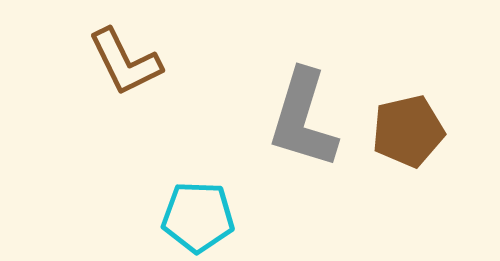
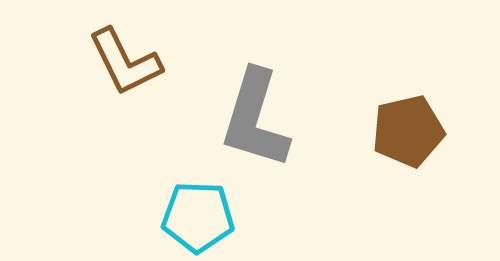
gray L-shape: moved 48 px left
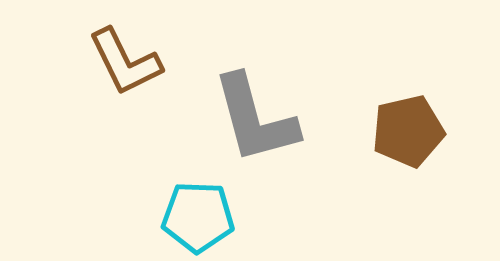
gray L-shape: rotated 32 degrees counterclockwise
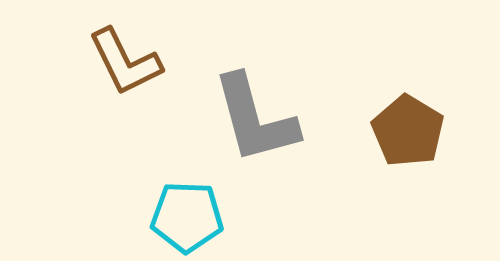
brown pentagon: rotated 28 degrees counterclockwise
cyan pentagon: moved 11 px left
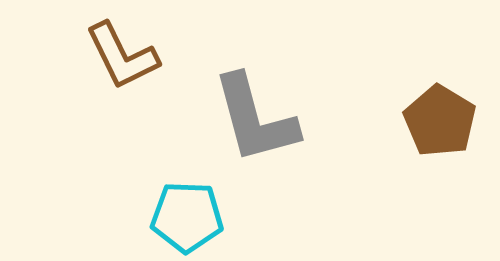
brown L-shape: moved 3 px left, 6 px up
brown pentagon: moved 32 px right, 10 px up
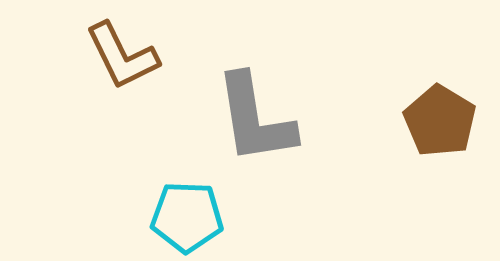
gray L-shape: rotated 6 degrees clockwise
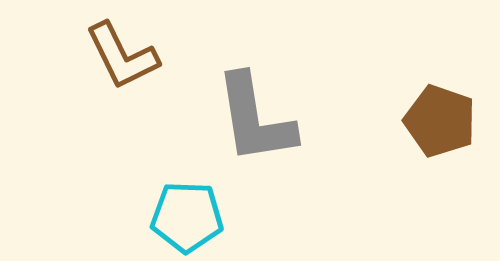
brown pentagon: rotated 12 degrees counterclockwise
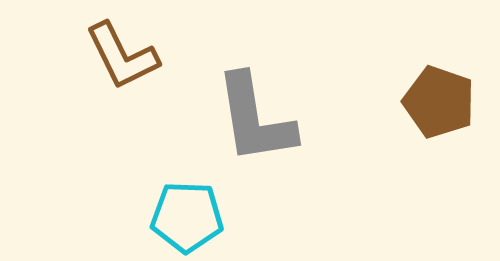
brown pentagon: moved 1 px left, 19 px up
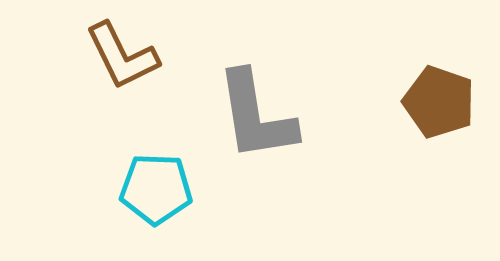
gray L-shape: moved 1 px right, 3 px up
cyan pentagon: moved 31 px left, 28 px up
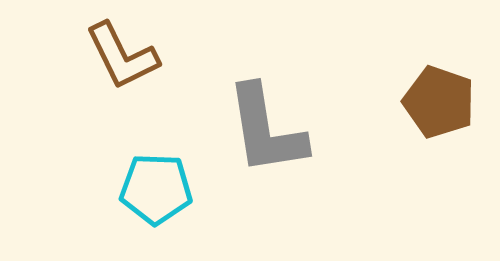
gray L-shape: moved 10 px right, 14 px down
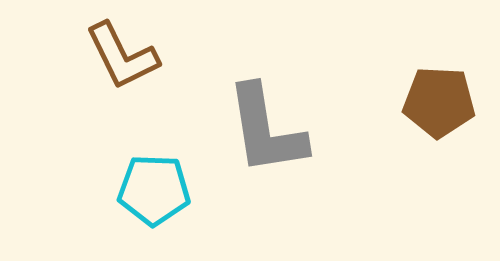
brown pentagon: rotated 16 degrees counterclockwise
cyan pentagon: moved 2 px left, 1 px down
